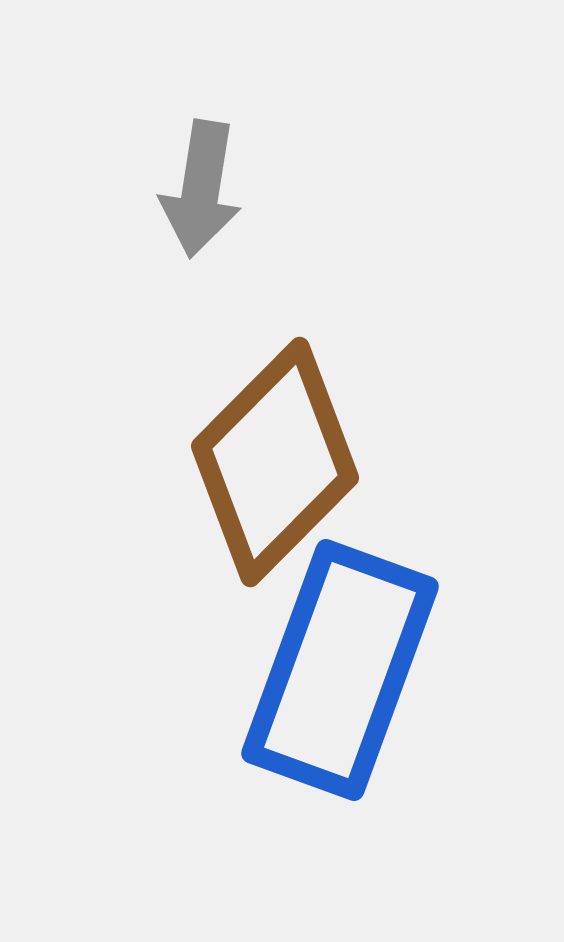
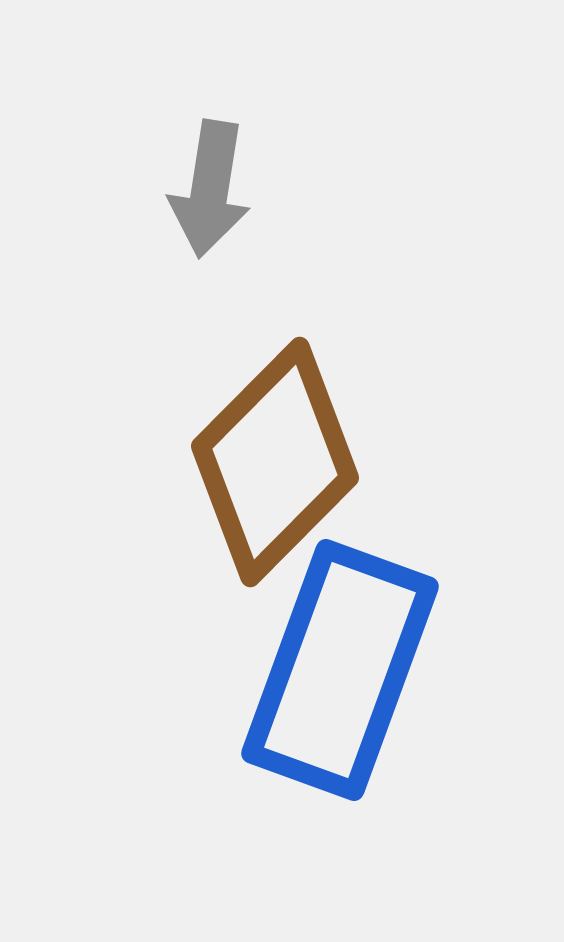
gray arrow: moved 9 px right
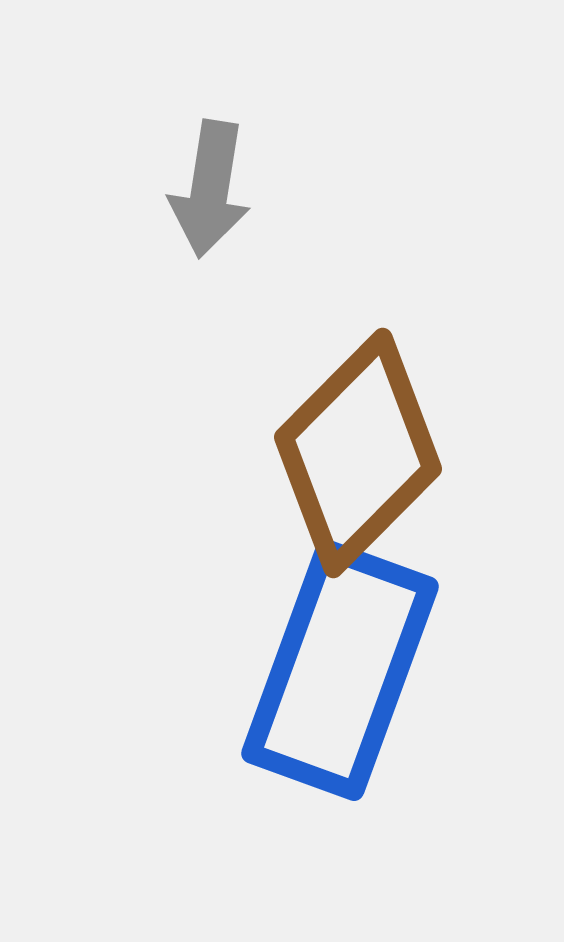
brown diamond: moved 83 px right, 9 px up
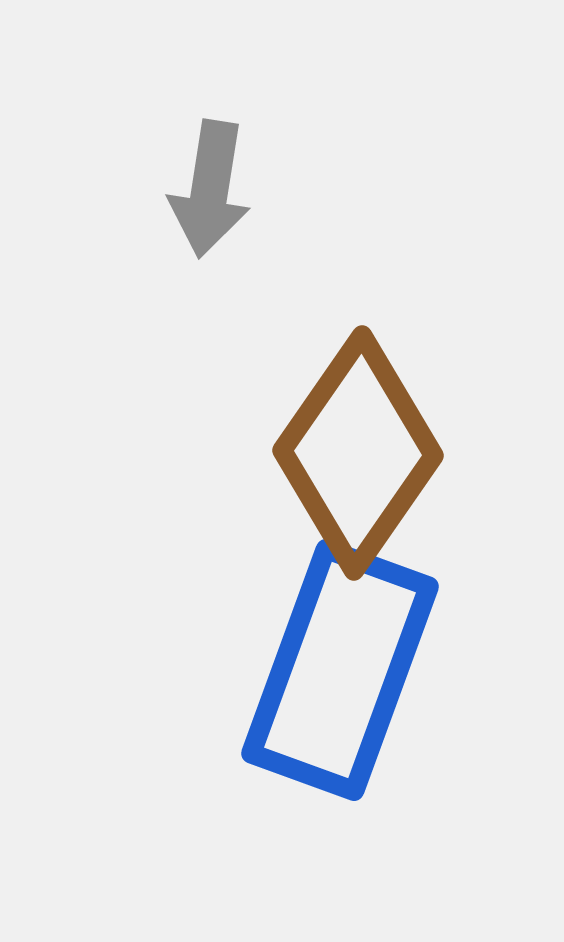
brown diamond: rotated 10 degrees counterclockwise
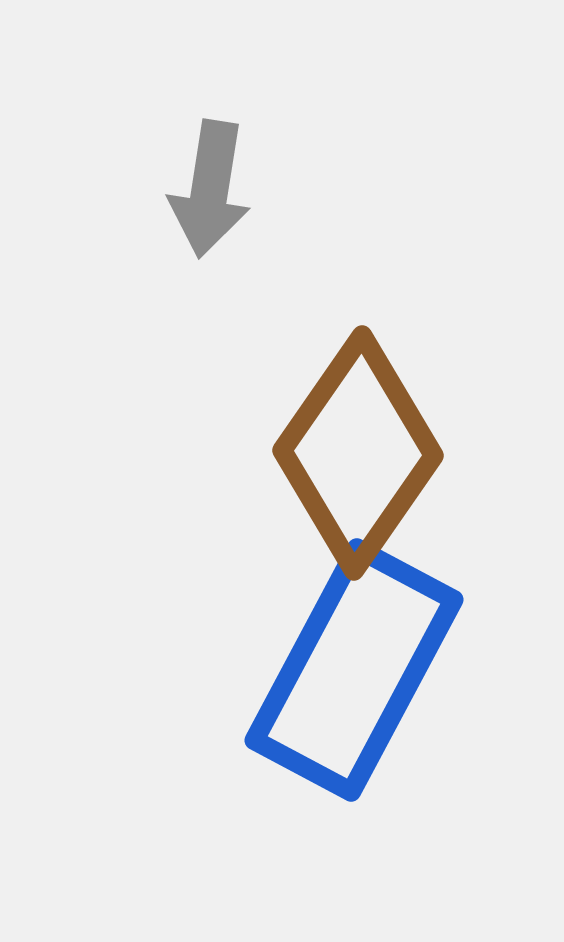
blue rectangle: moved 14 px right; rotated 8 degrees clockwise
